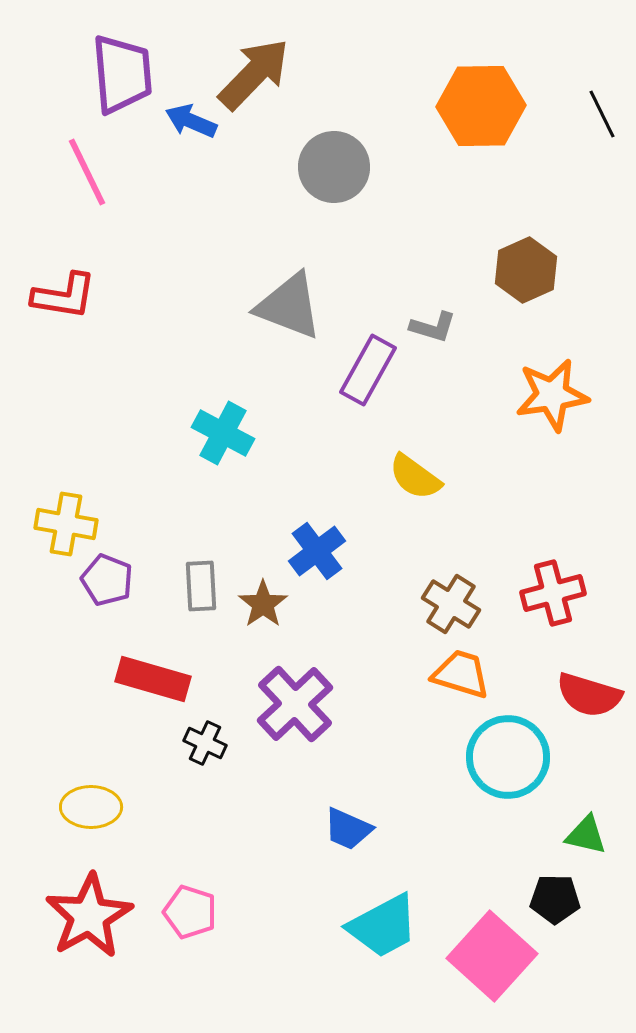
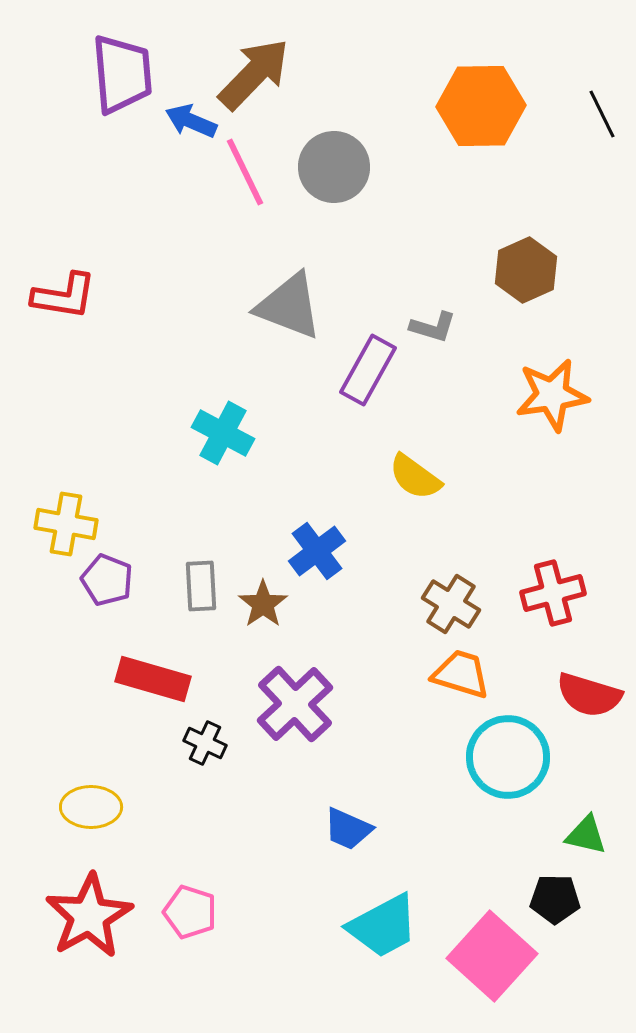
pink line: moved 158 px right
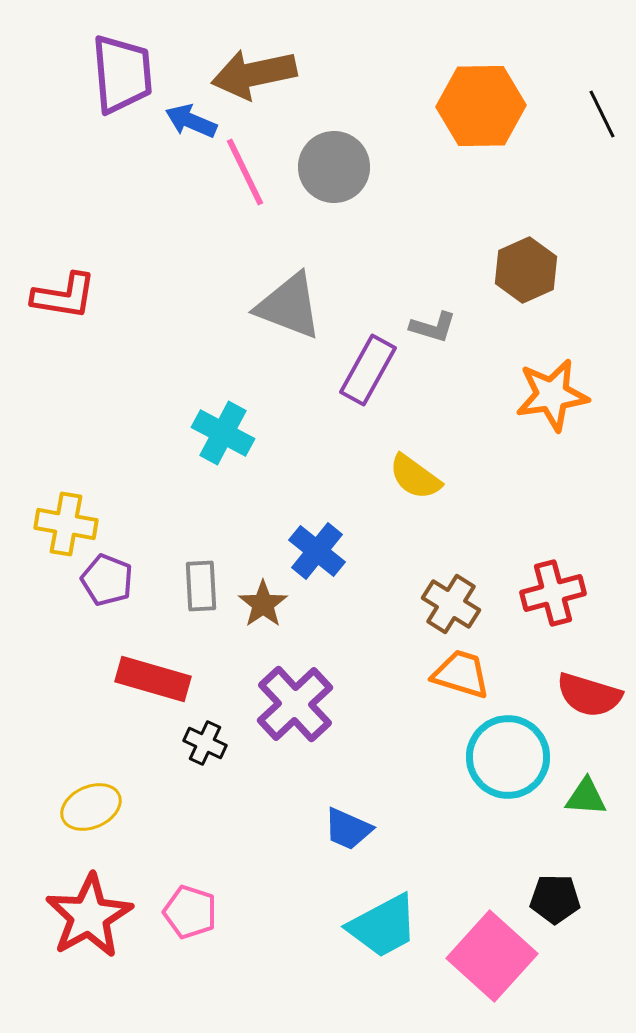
brown arrow: rotated 146 degrees counterclockwise
blue cross: rotated 14 degrees counterclockwise
yellow ellipse: rotated 24 degrees counterclockwise
green triangle: moved 38 px up; rotated 9 degrees counterclockwise
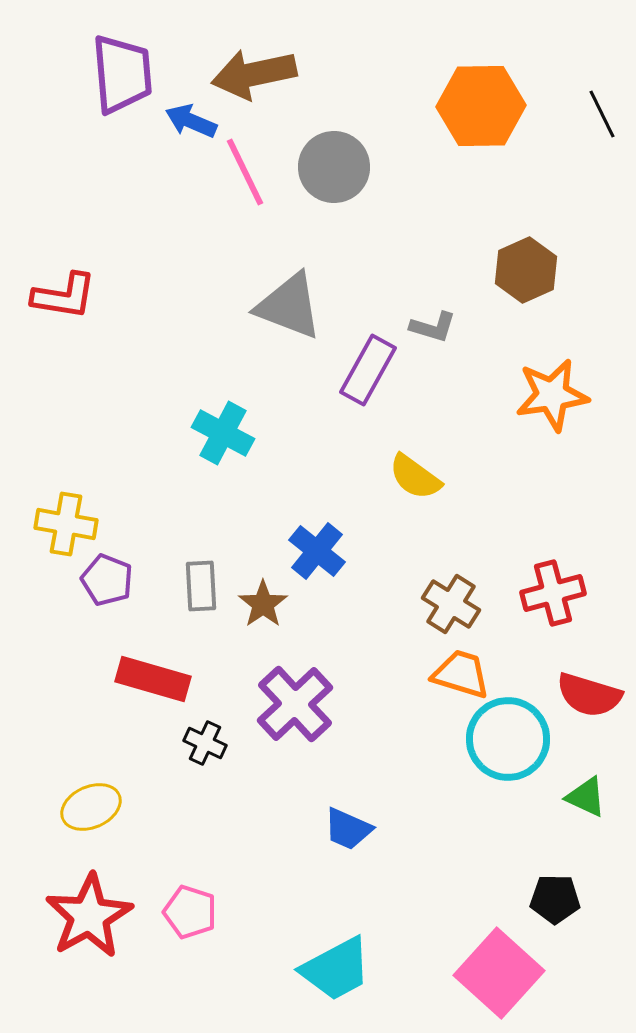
cyan circle: moved 18 px up
green triangle: rotated 21 degrees clockwise
cyan trapezoid: moved 47 px left, 43 px down
pink square: moved 7 px right, 17 px down
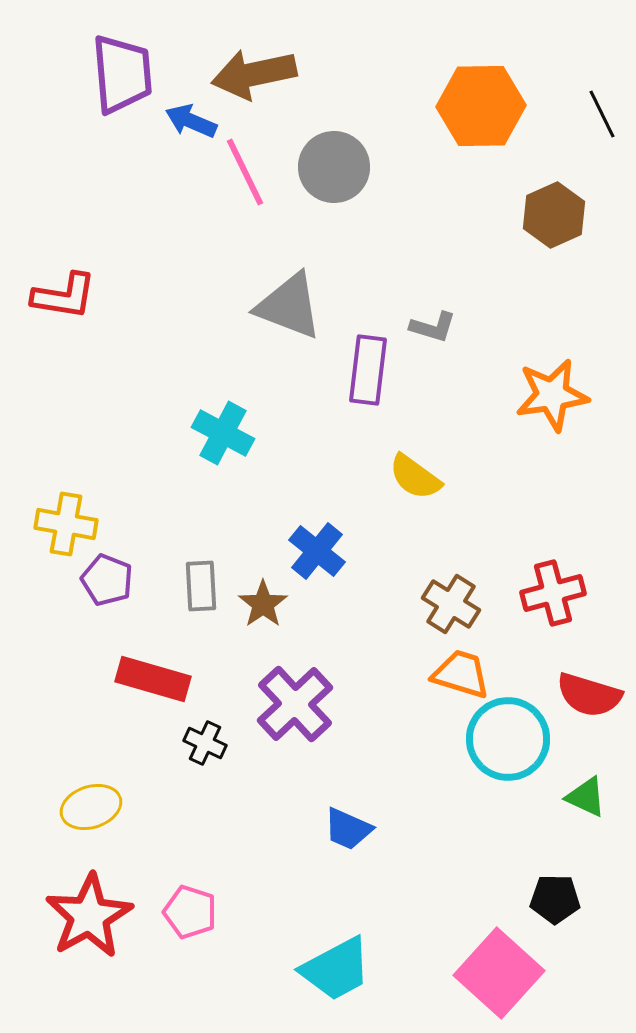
brown hexagon: moved 28 px right, 55 px up
purple rectangle: rotated 22 degrees counterclockwise
yellow ellipse: rotated 6 degrees clockwise
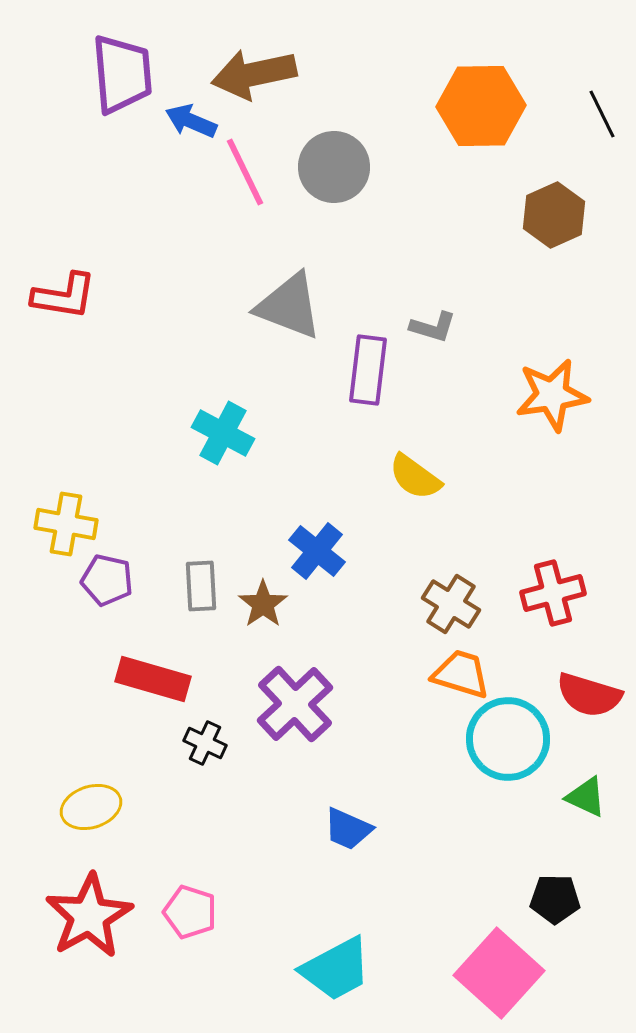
purple pentagon: rotated 9 degrees counterclockwise
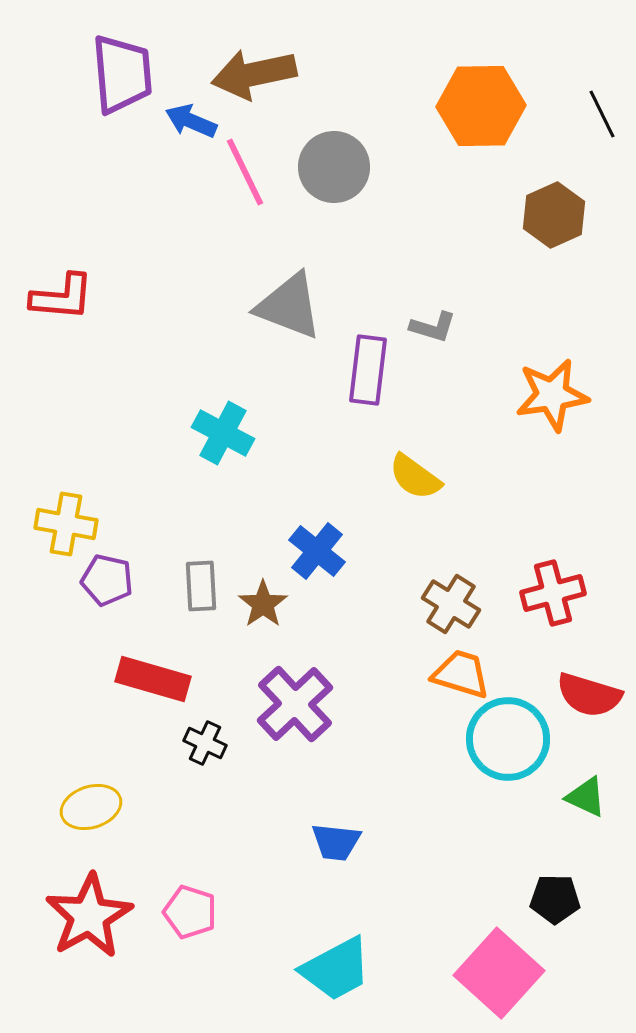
red L-shape: moved 2 px left, 1 px down; rotated 4 degrees counterclockwise
blue trapezoid: moved 12 px left, 13 px down; rotated 18 degrees counterclockwise
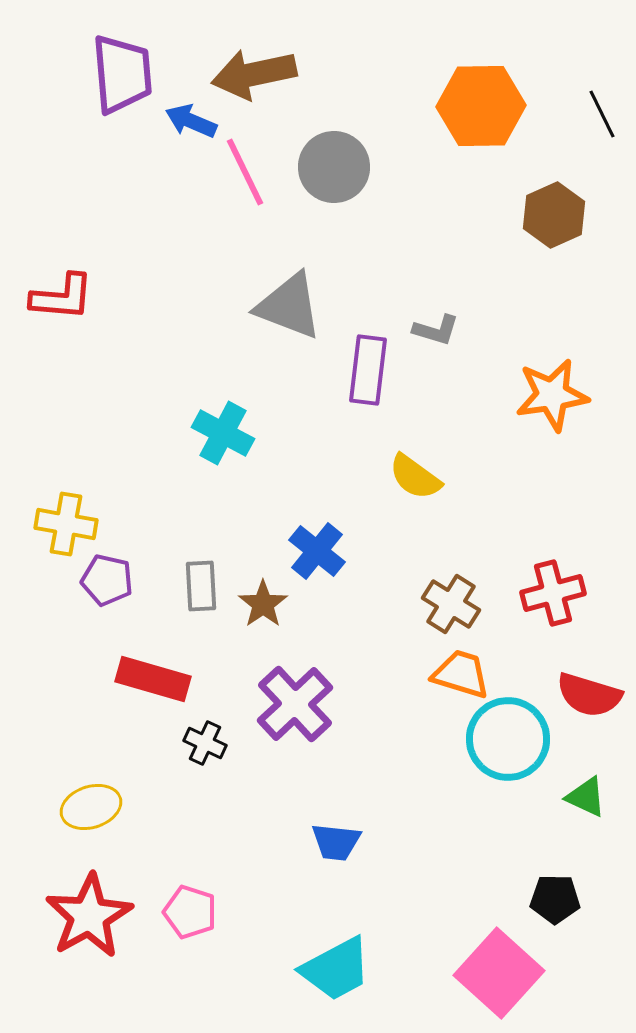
gray L-shape: moved 3 px right, 3 px down
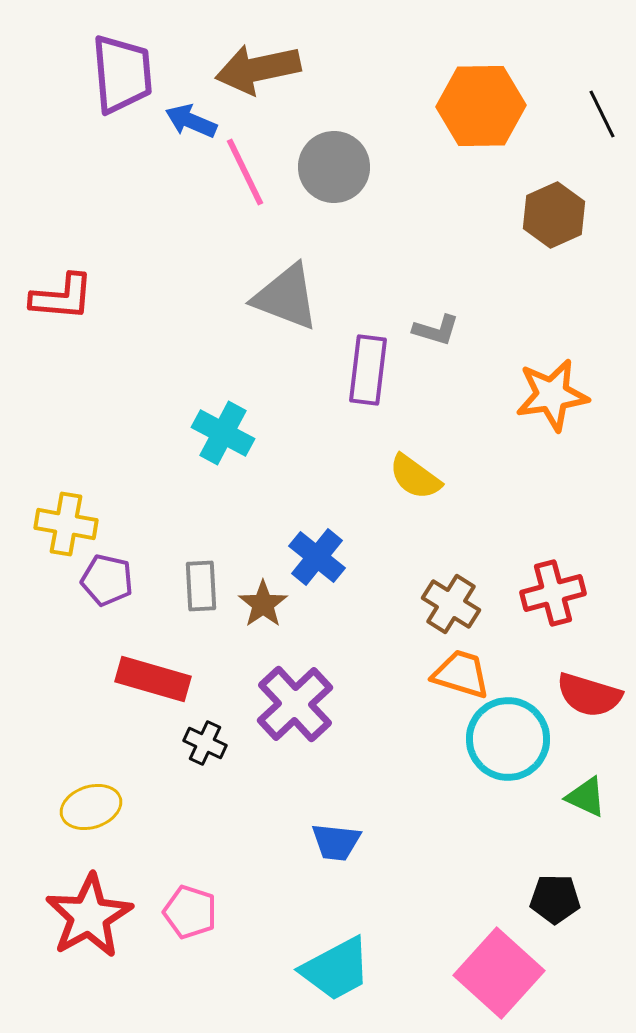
brown arrow: moved 4 px right, 5 px up
gray triangle: moved 3 px left, 9 px up
blue cross: moved 6 px down
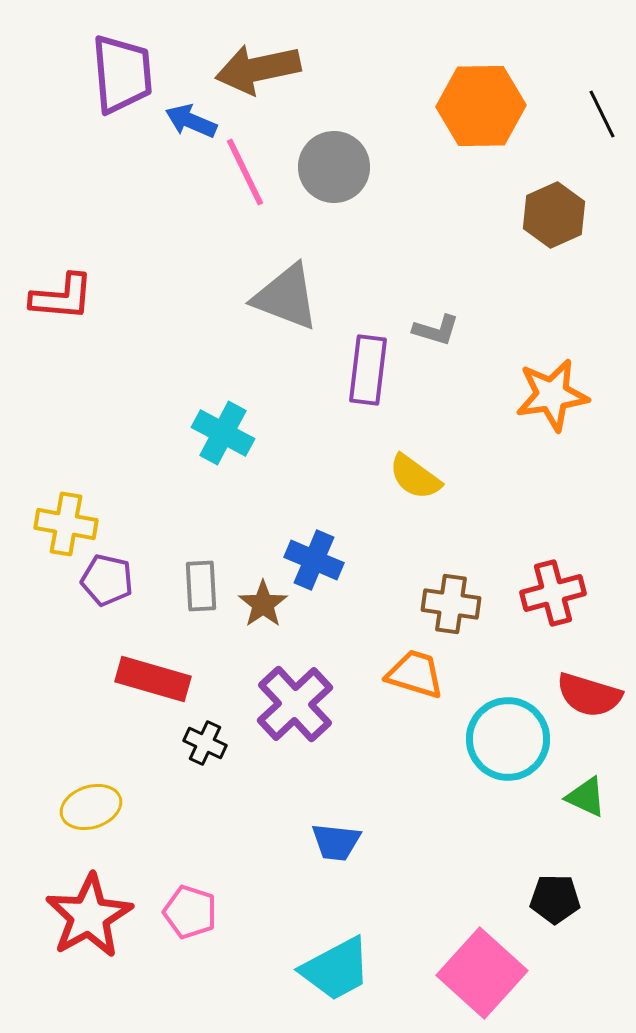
blue cross: moved 3 px left, 3 px down; rotated 16 degrees counterclockwise
brown cross: rotated 24 degrees counterclockwise
orange trapezoid: moved 46 px left
pink square: moved 17 px left
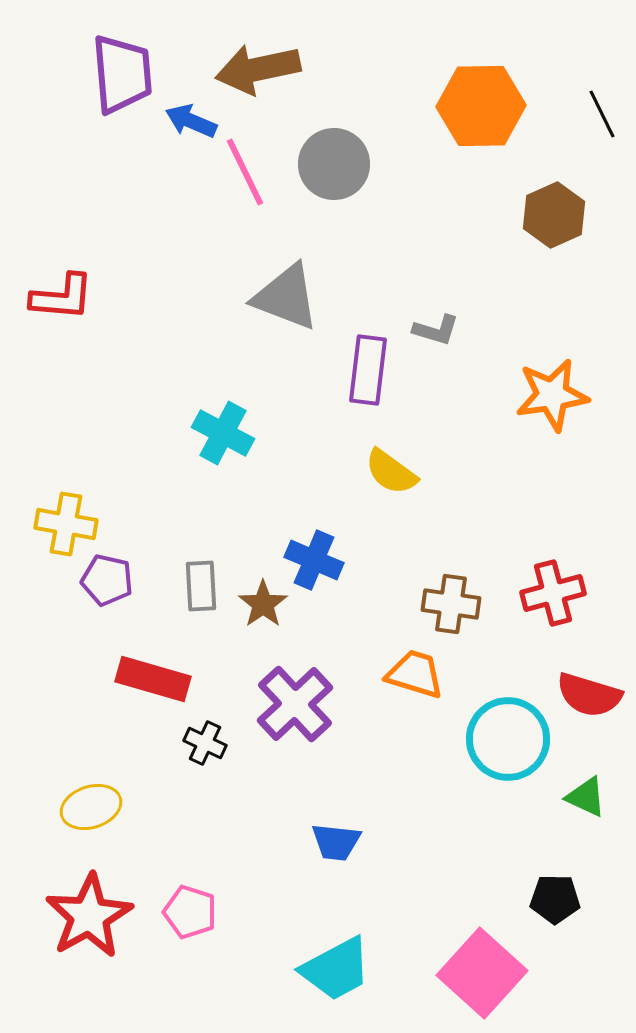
gray circle: moved 3 px up
yellow semicircle: moved 24 px left, 5 px up
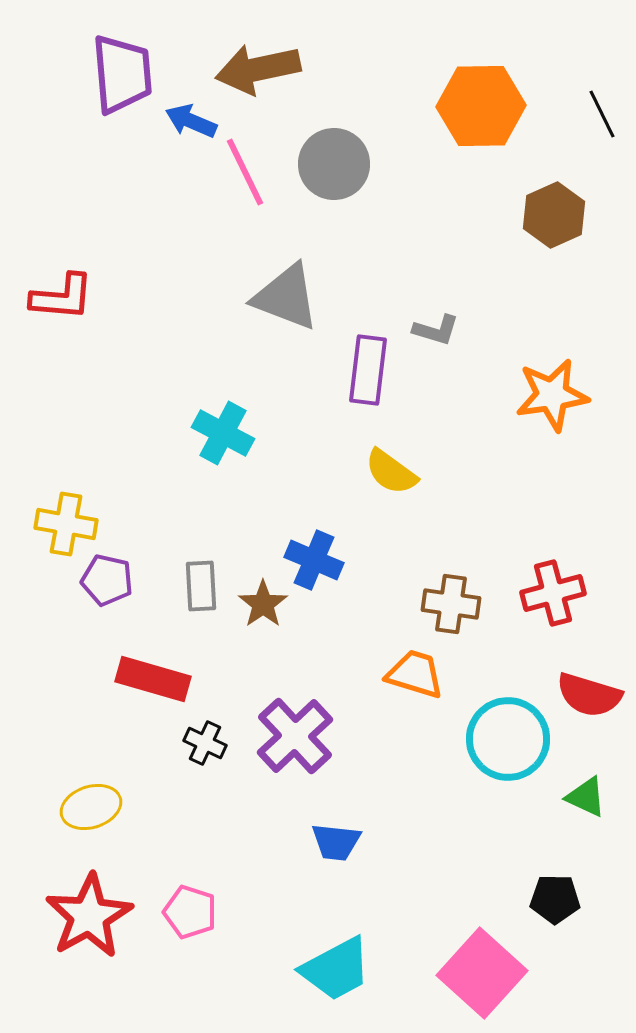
purple cross: moved 32 px down
